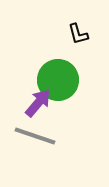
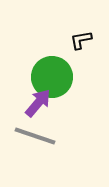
black L-shape: moved 3 px right, 6 px down; rotated 95 degrees clockwise
green circle: moved 6 px left, 3 px up
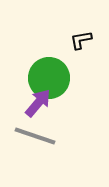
green circle: moved 3 px left, 1 px down
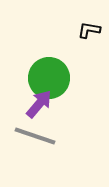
black L-shape: moved 8 px right, 10 px up; rotated 20 degrees clockwise
purple arrow: moved 1 px right, 1 px down
